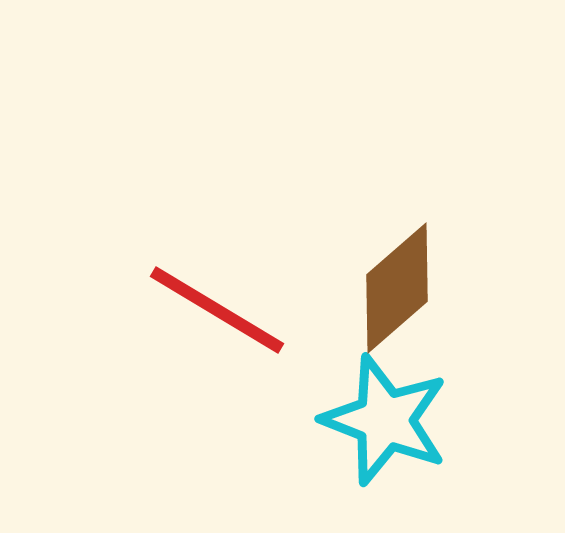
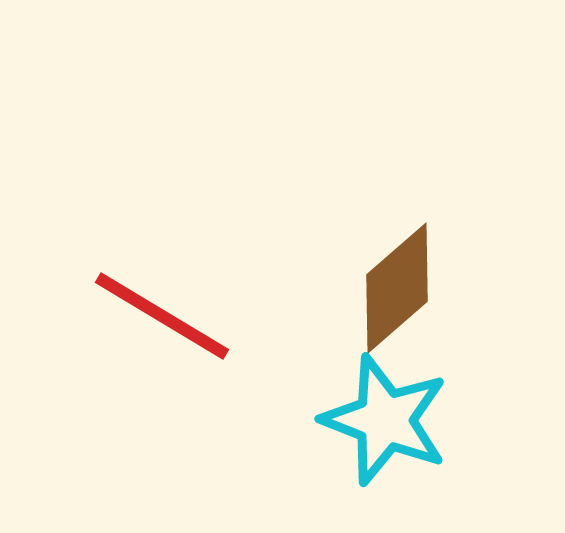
red line: moved 55 px left, 6 px down
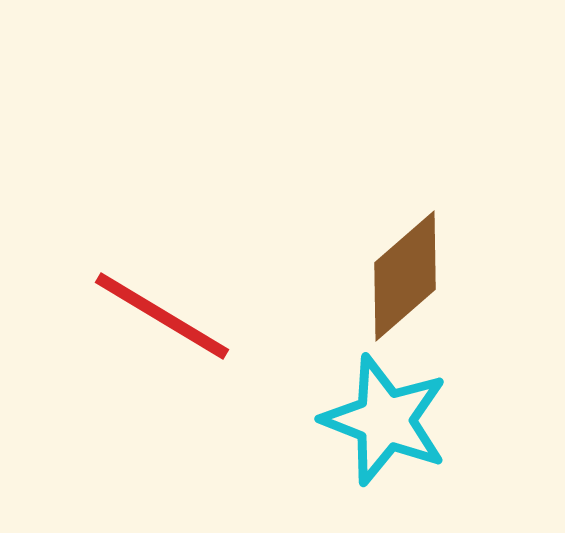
brown diamond: moved 8 px right, 12 px up
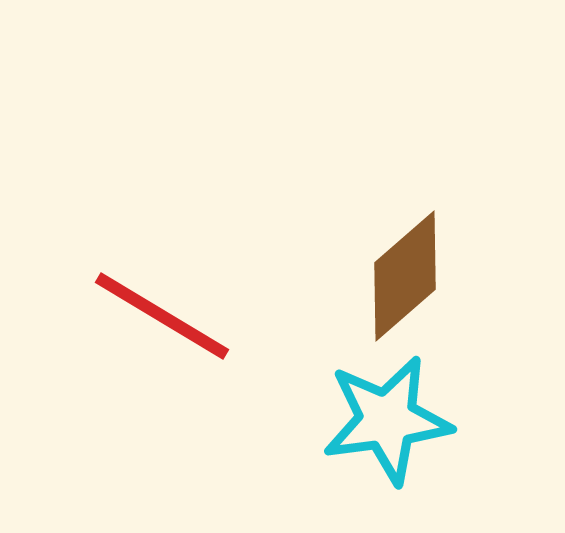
cyan star: moved 2 px right; rotated 29 degrees counterclockwise
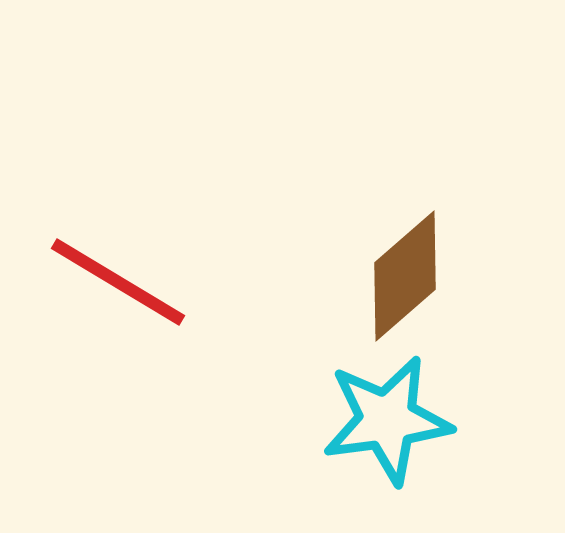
red line: moved 44 px left, 34 px up
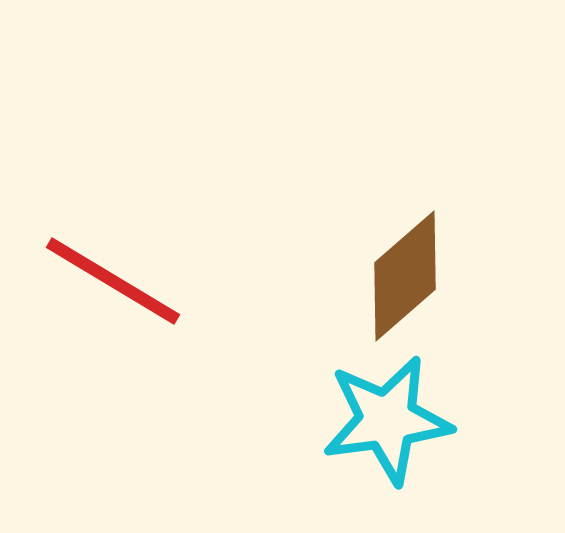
red line: moved 5 px left, 1 px up
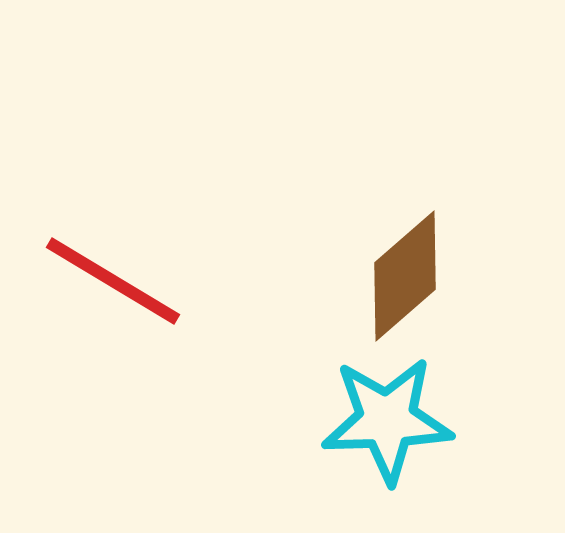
cyan star: rotated 6 degrees clockwise
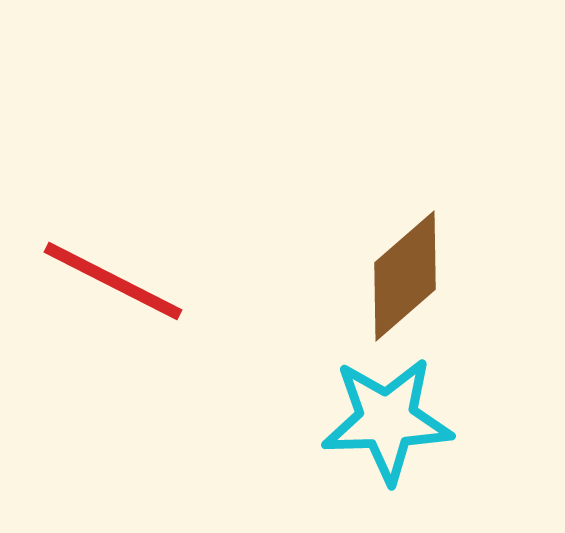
red line: rotated 4 degrees counterclockwise
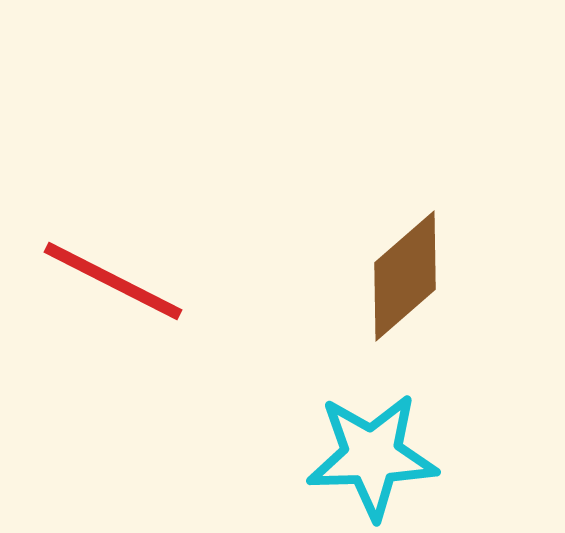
cyan star: moved 15 px left, 36 px down
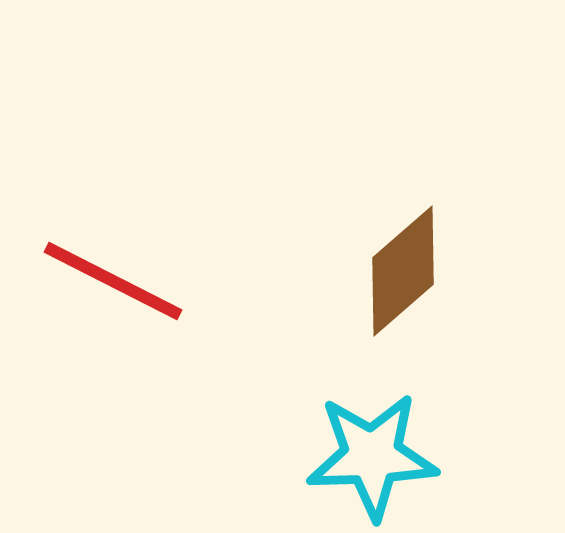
brown diamond: moved 2 px left, 5 px up
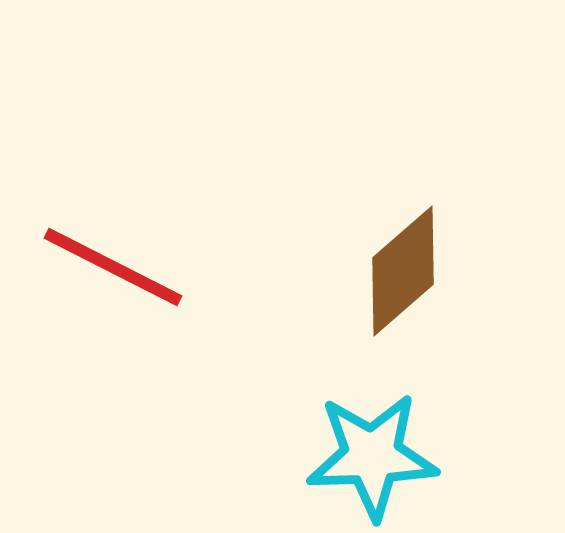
red line: moved 14 px up
